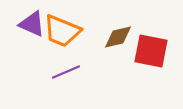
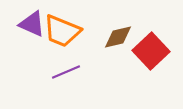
red square: rotated 36 degrees clockwise
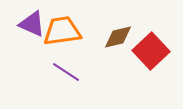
orange trapezoid: rotated 150 degrees clockwise
purple line: rotated 56 degrees clockwise
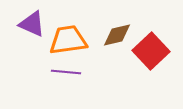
orange trapezoid: moved 6 px right, 9 px down
brown diamond: moved 1 px left, 2 px up
purple line: rotated 28 degrees counterclockwise
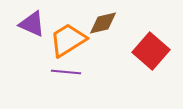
brown diamond: moved 14 px left, 12 px up
orange trapezoid: rotated 24 degrees counterclockwise
red square: rotated 6 degrees counterclockwise
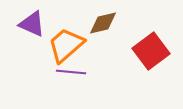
orange trapezoid: moved 2 px left, 5 px down; rotated 9 degrees counterclockwise
red square: rotated 12 degrees clockwise
purple line: moved 5 px right
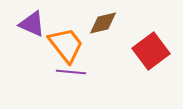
orange trapezoid: rotated 93 degrees clockwise
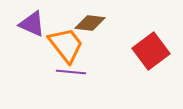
brown diamond: moved 13 px left; rotated 20 degrees clockwise
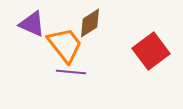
brown diamond: rotated 40 degrees counterclockwise
orange trapezoid: moved 1 px left
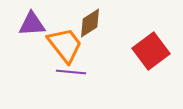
purple triangle: rotated 28 degrees counterclockwise
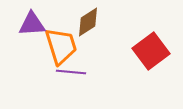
brown diamond: moved 2 px left, 1 px up
orange trapezoid: moved 4 px left, 1 px down; rotated 21 degrees clockwise
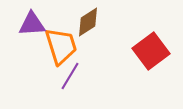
purple line: moved 1 px left, 4 px down; rotated 64 degrees counterclockwise
